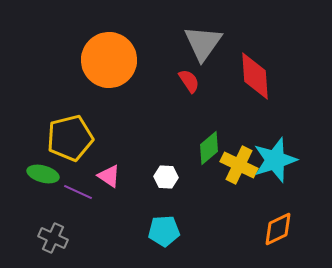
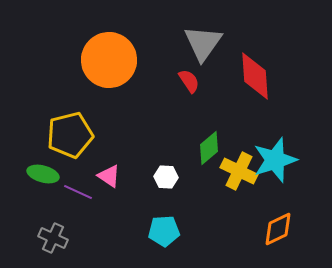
yellow pentagon: moved 3 px up
yellow cross: moved 6 px down
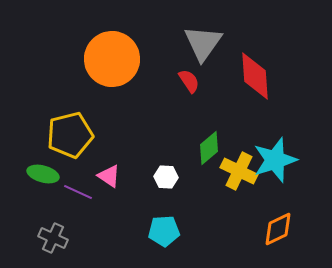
orange circle: moved 3 px right, 1 px up
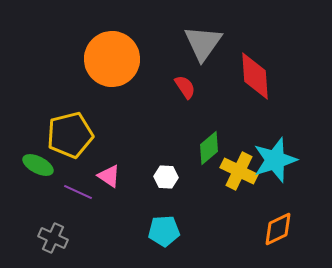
red semicircle: moved 4 px left, 6 px down
green ellipse: moved 5 px left, 9 px up; rotated 12 degrees clockwise
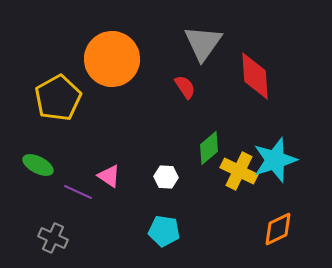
yellow pentagon: moved 12 px left, 37 px up; rotated 15 degrees counterclockwise
cyan pentagon: rotated 12 degrees clockwise
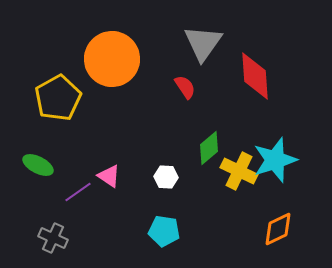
purple line: rotated 60 degrees counterclockwise
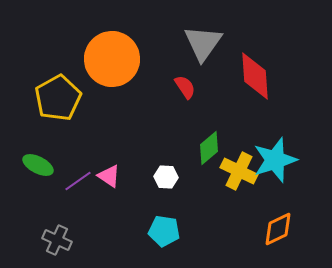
purple line: moved 11 px up
gray cross: moved 4 px right, 2 px down
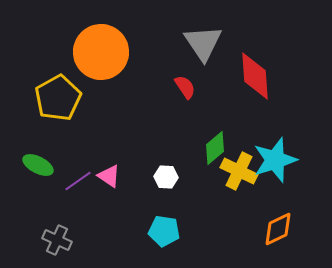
gray triangle: rotated 9 degrees counterclockwise
orange circle: moved 11 px left, 7 px up
green diamond: moved 6 px right
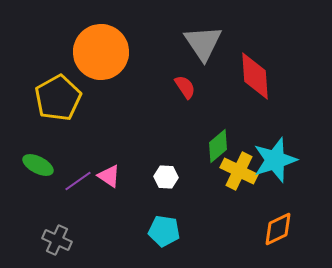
green diamond: moved 3 px right, 2 px up
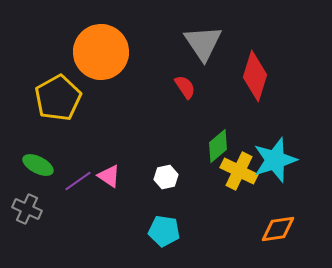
red diamond: rotated 21 degrees clockwise
white hexagon: rotated 15 degrees counterclockwise
orange diamond: rotated 18 degrees clockwise
gray cross: moved 30 px left, 31 px up
